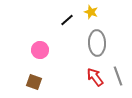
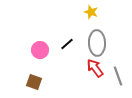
black line: moved 24 px down
red arrow: moved 9 px up
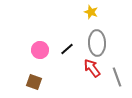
black line: moved 5 px down
red arrow: moved 3 px left
gray line: moved 1 px left, 1 px down
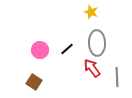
gray line: rotated 18 degrees clockwise
brown square: rotated 14 degrees clockwise
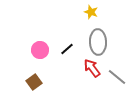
gray ellipse: moved 1 px right, 1 px up
gray line: rotated 48 degrees counterclockwise
brown square: rotated 21 degrees clockwise
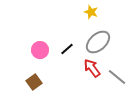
gray ellipse: rotated 50 degrees clockwise
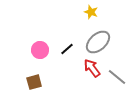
brown square: rotated 21 degrees clockwise
